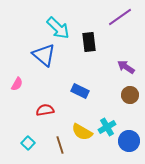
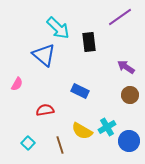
yellow semicircle: moved 1 px up
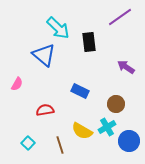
brown circle: moved 14 px left, 9 px down
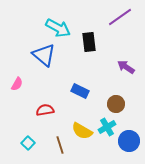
cyan arrow: rotated 15 degrees counterclockwise
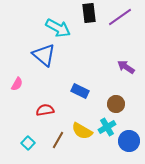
black rectangle: moved 29 px up
brown line: moved 2 px left, 5 px up; rotated 48 degrees clockwise
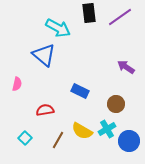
pink semicircle: rotated 16 degrees counterclockwise
cyan cross: moved 2 px down
cyan square: moved 3 px left, 5 px up
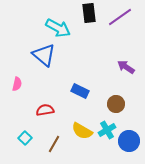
cyan cross: moved 1 px down
brown line: moved 4 px left, 4 px down
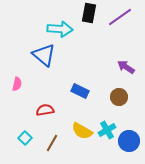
black rectangle: rotated 18 degrees clockwise
cyan arrow: moved 2 px right, 1 px down; rotated 25 degrees counterclockwise
brown circle: moved 3 px right, 7 px up
brown line: moved 2 px left, 1 px up
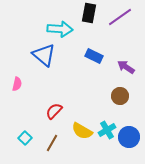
blue rectangle: moved 14 px right, 35 px up
brown circle: moved 1 px right, 1 px up
red semicircle: moved 9 px right, 1 px down; rotated 36 degrees counterclockwise
blue circle: moved 4 px up
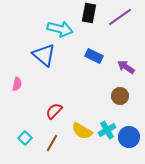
cyan arrow: rotated 10 degrees clockwise
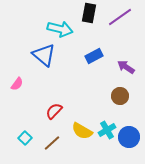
blue rectangle: rotated 54 degrees counterclockwise
pink semicircle: rotated 24 degrees clockwise
brown line: rotated 18 degrees clockwise
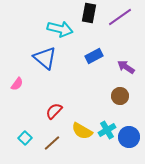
blue triangle: moved 1 px right, 3 px down
